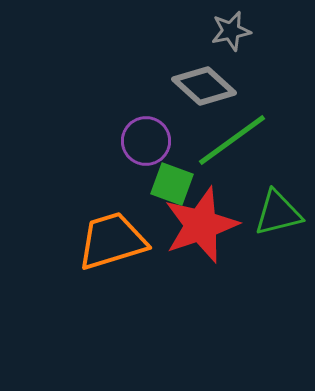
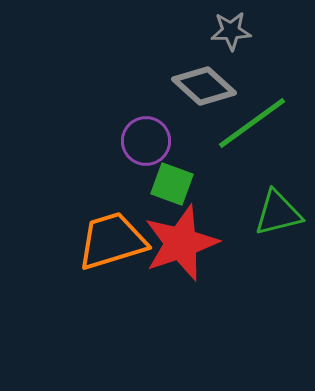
gray star: rotated 9 degrees clockwise
green line: moved 20 px right, 17 px up
red star: moved 20 px left, 18 px down
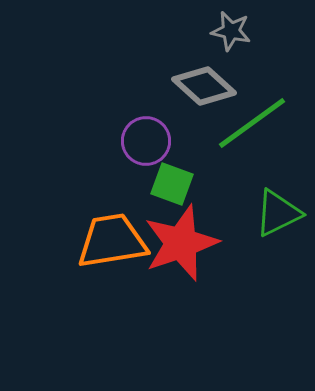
gray star: rotated 15 degrees clockwise
green triangle: rotated 12 degrees counterclockwise
orange trapezoid: rotated 8 degrees clockwise
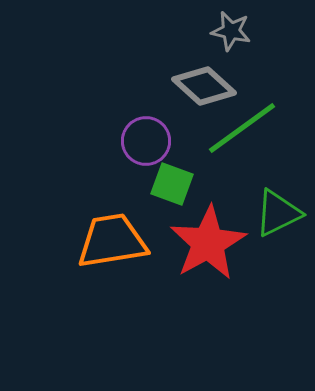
green line: moved 10 px left, 5 px down
red star: moved 27 px right; rotated 10 degrees counterclockwise
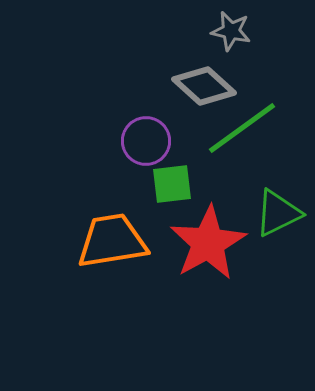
green square: rotated 27 degrees counterclockwise
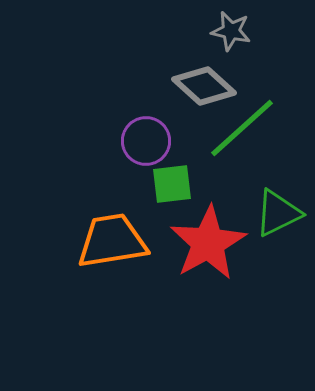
green line: rotated 6 degrees counterclockwise
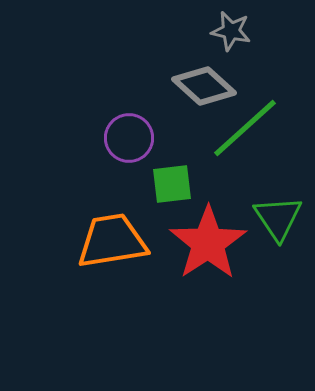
green line: moved 3 px right
purple circle: moved 17 px left, 3 px up
green triangle: moved 5 px down; rotated 38 degrees counterclockwise
red star: rotated 4 degrees counterclockwise
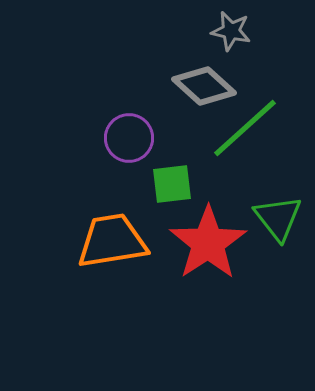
green triangle: rotated 4 degrees counterclockwise
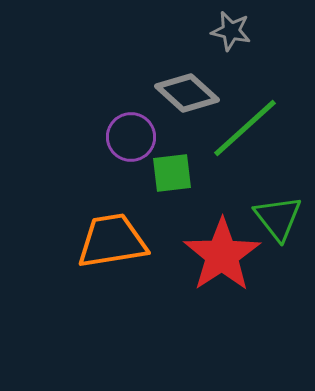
gray diamond: moved 17 px left, 7 px down
purple circle: moved 2 px right, 1 px up
green square: moved 11 px up
red star: moved 14 px right, 12 px down
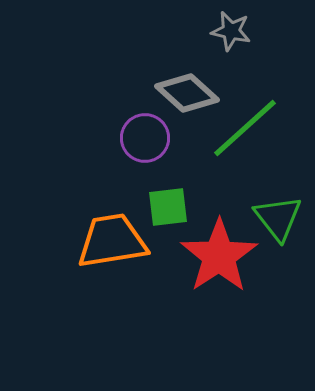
purple circle: moved 14 px right, 1 px down
green square: moved 4 px left, 34 px down
red star: moved 3 px left, 1 px down
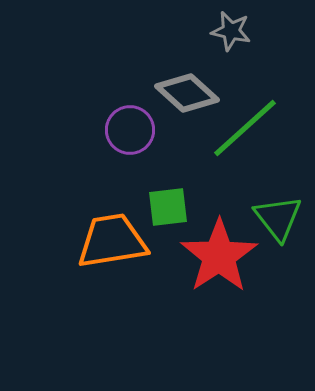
purple circle: moved 15 px left, 8 px up
